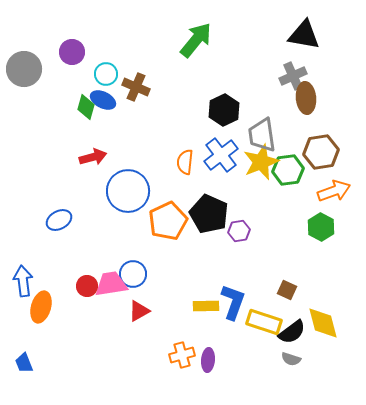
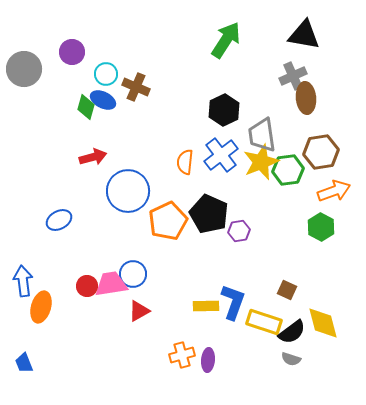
green arrow at (196, 40): moved 30 px right; rotated 6 degrees counterclockwise
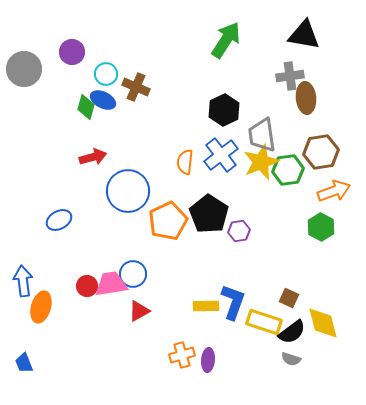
gray cross at (293, 76): moved 3 px left; rotated 16 degrees clockwise
black pentagon at (209, 214): rotated 9 degrees clockwise
brown square at (287, 290): moved 2 px right, 8 px down
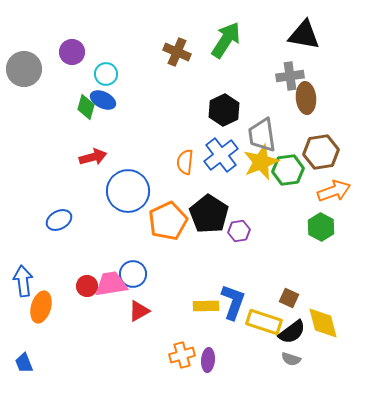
brown cross at (136, 87): moved 41 px right, 35 px up
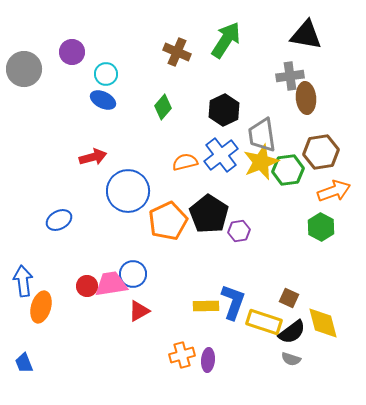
black triangle at (304, 35): moved 2 px right
green diamond at (86, 107): moved 77 px right; rotated 25 degrees clockwise
orange semicircle at (185, 162): rotated 70 degrees clockwise
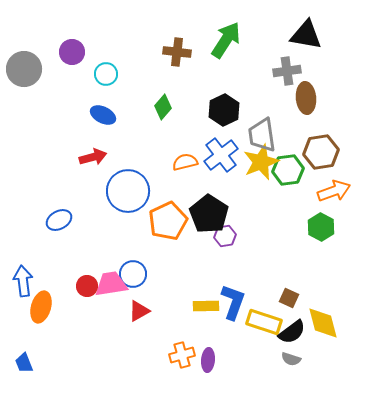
brown cross at (177, 52): rotated 16 degrees counterclockwise
gray cross at (290, 76): moved 3 px left, 5 px up
blue ellipse at (103, 100): moved 15 px down
purple hexagon at (239, 231): moved 14 px left, 5 px down
